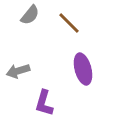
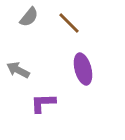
gray semicircle: moved 1 px left, 2 px down
gray arrow: moved 1 px up; rotated 45 degrees clockwise
purple L-shape: moved 1 px left; rotated 72 degrees clockwise
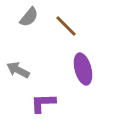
brown line: moved 3 px left, 3 px down
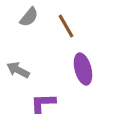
brown line: rotated 15 degrees clockwise
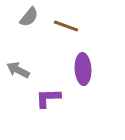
brown line: rotated 40 degrees counterclockwise
purple ellipse: rotated 12 degrees clockwise
purple L-shape: moved 5 px right, 5 px up
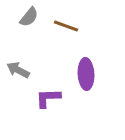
purple ellipse: moved 3 px right, 5 px down
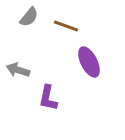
gray arrow: rotated 10 degrees counterclockwise
purple ellipse: moved 3 px right, 12 px up; rotated 24 degrees counterclockwise
purple L-shape: rotated 76 degrees counterclockwise
